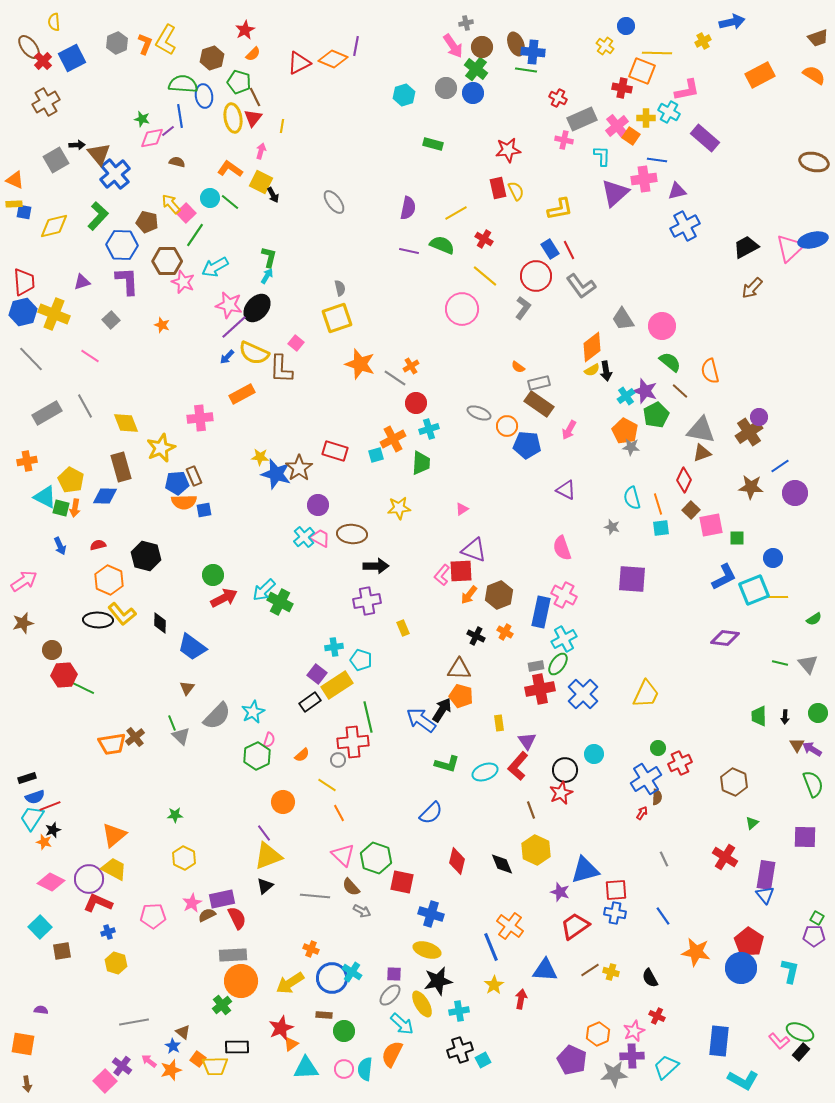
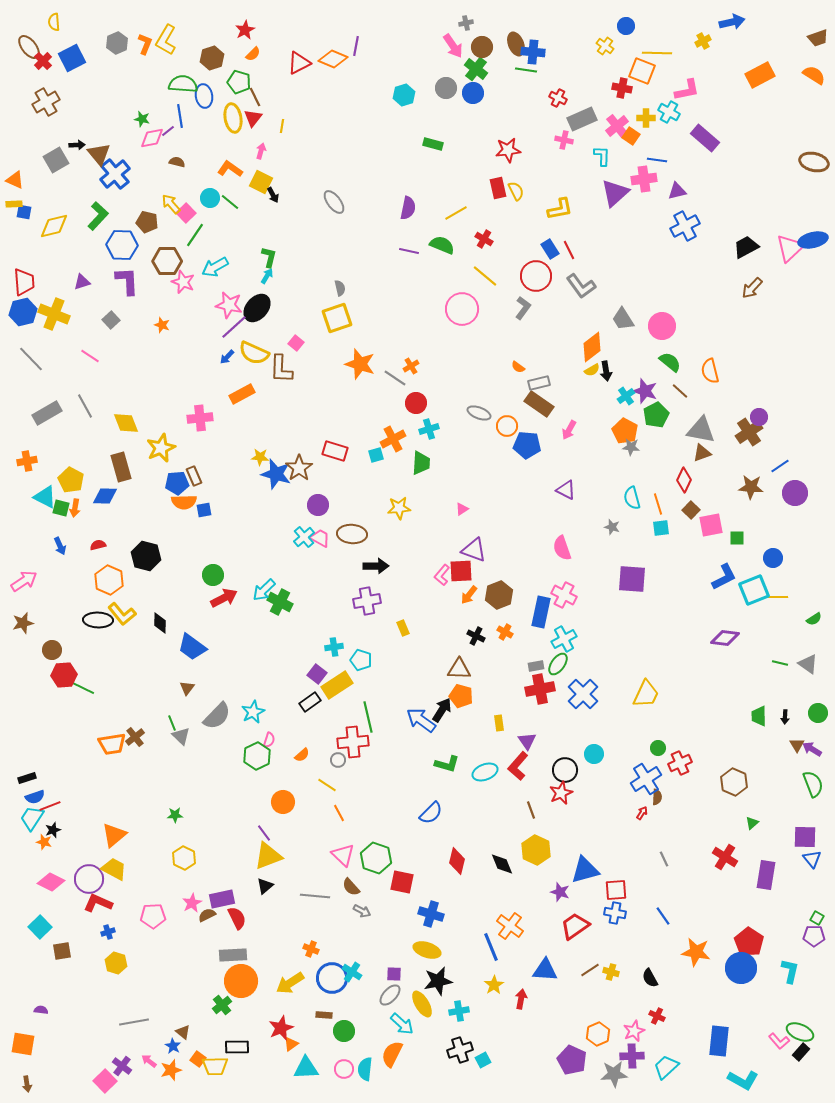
gray triangle at (808, 664): rotated 15 degrees counterclockwise
blue triangle at (765, 895): moved 47 px right, 36 px up
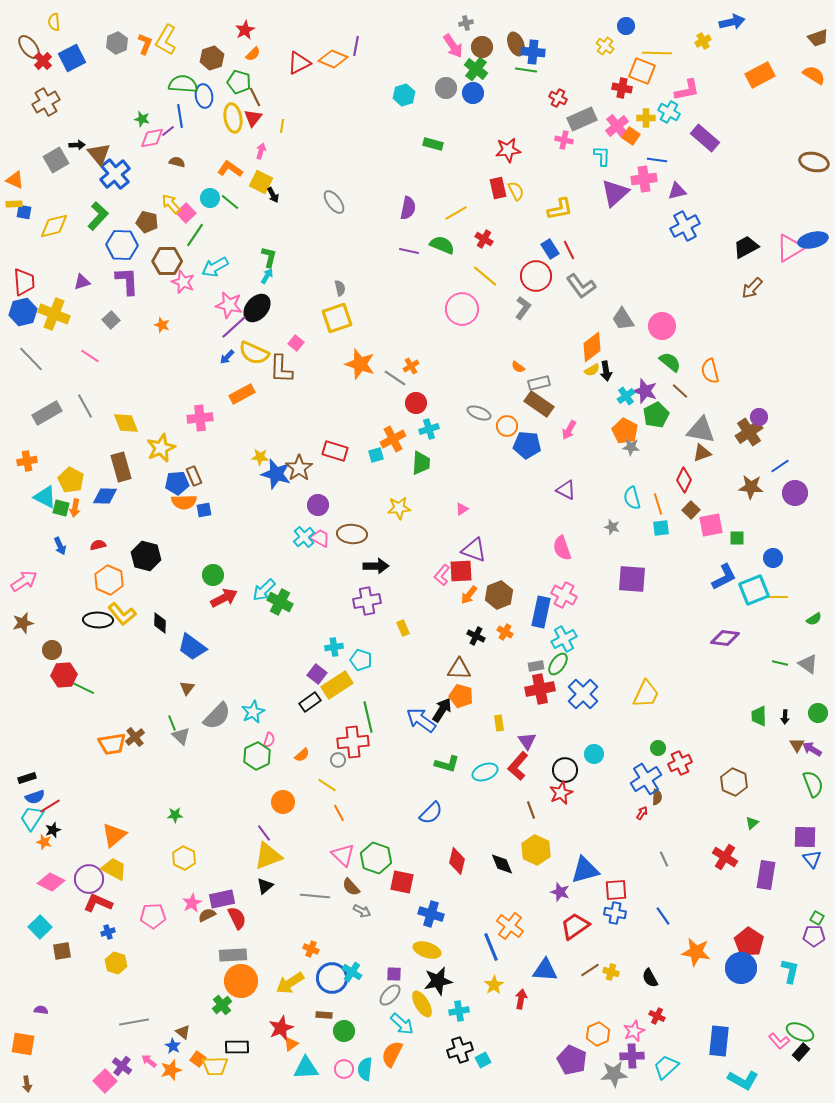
pink triangle at (790, 248): rotated 12 degrees clockwise
red line at (50, 806): rotated 10 degrees counterclockwise
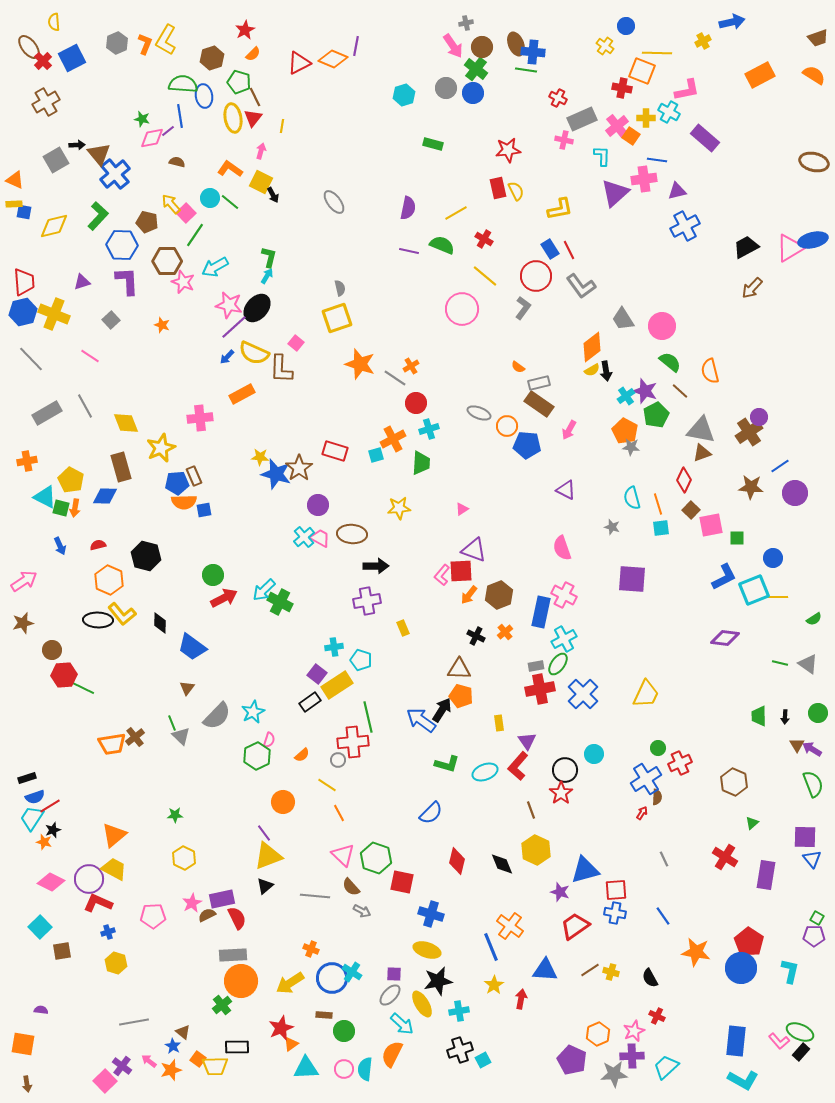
orange cross at (505, 632): rotated 21 degrees clockwise
red star at (561, 793): rotated 10 degrees counterclockwise
blue rectangle at (719, 1041): moved 17 px right
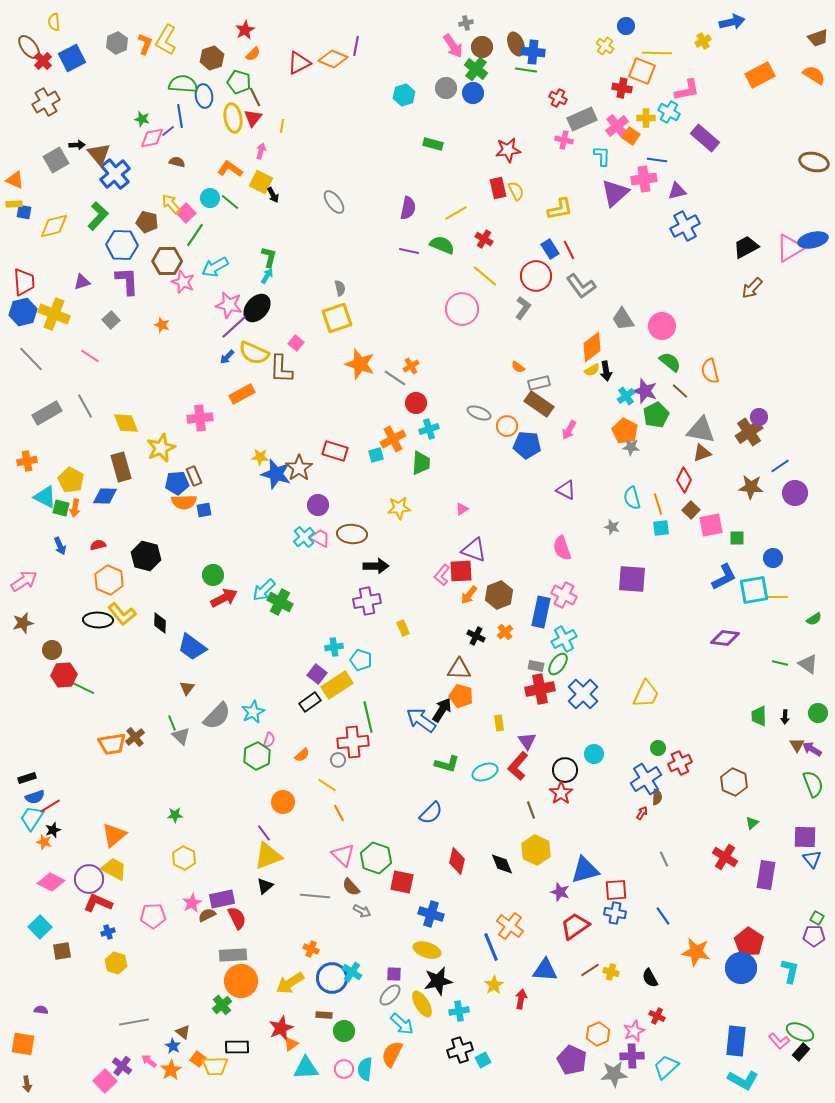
cyan square at (754, 590): rotated 12 degrees clockwise
gray rectangle at (536, 666): rotated 21 degrees clockwise
orange star at (171, 1070): rotated 15 degrees counterclockwise
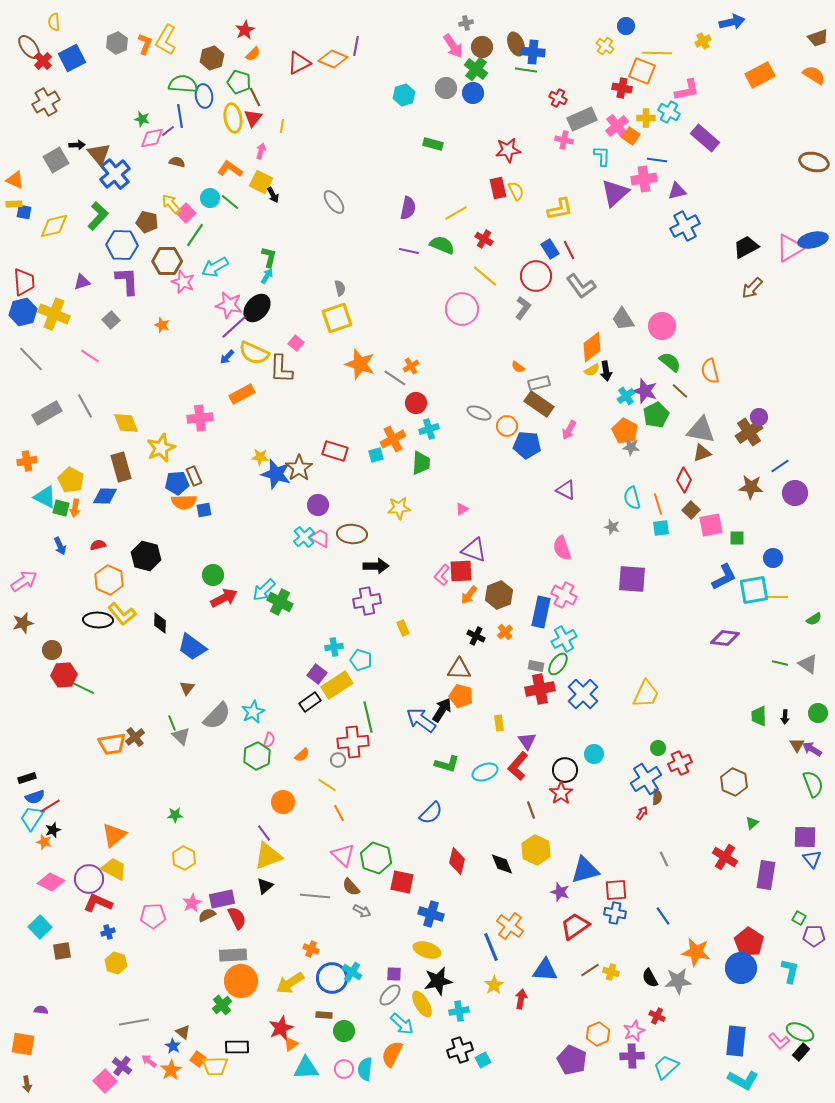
green square at (817, 918): moved 18 px left
gray star at (614, 1074): moved 64 px right, 93 px up
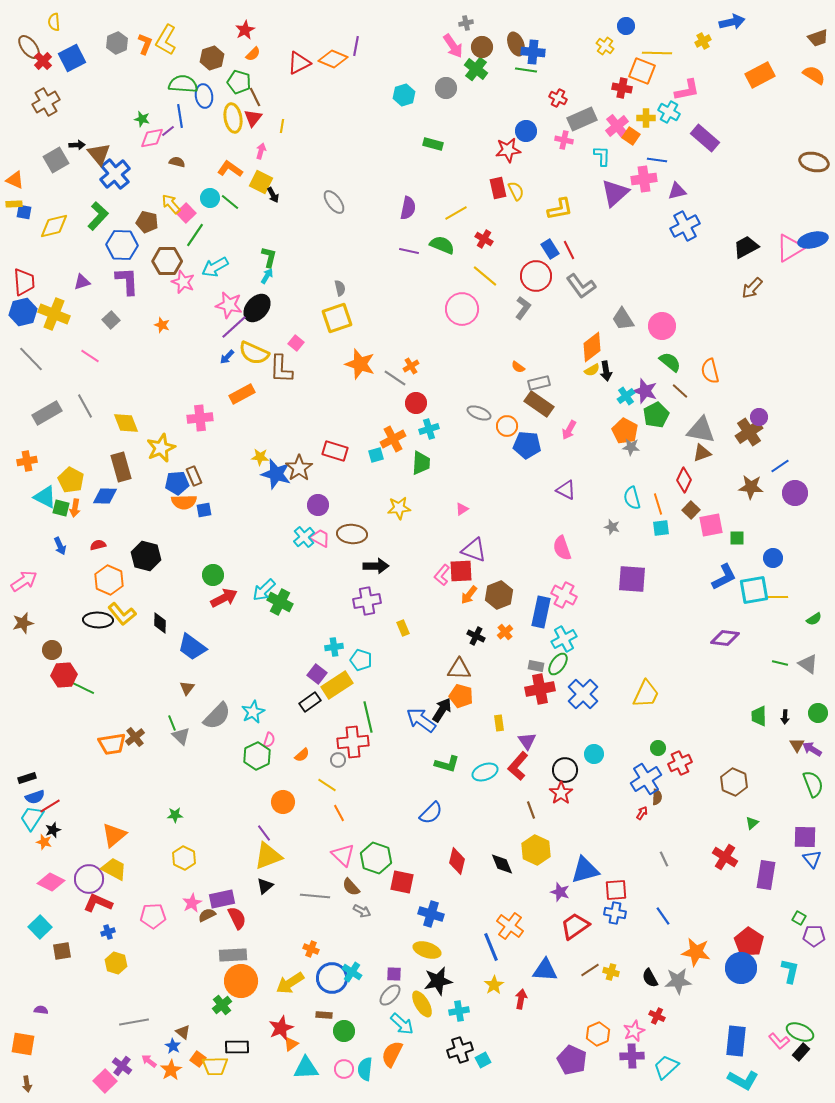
blue circle at (473, 93): moved 53 px right, 38 px down
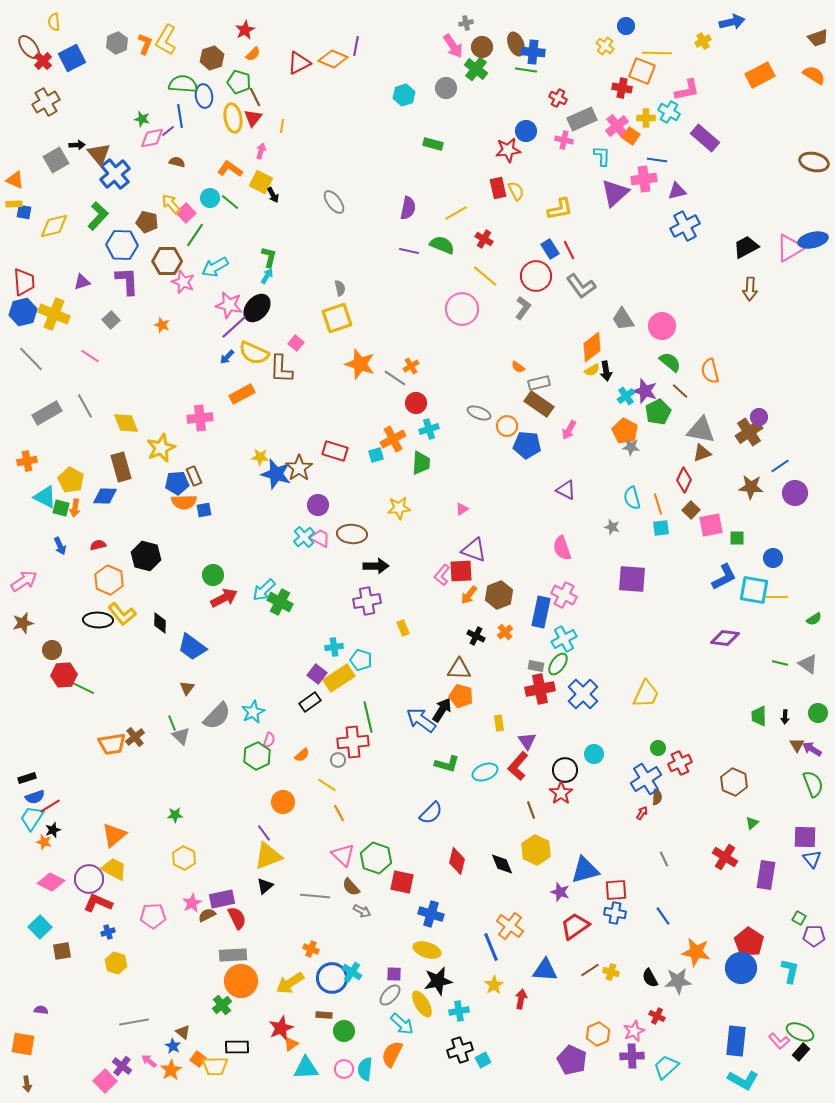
brown arrow at (752, 288): moved 2 px left, 1 px down; rotated 40 degrees counterclockwise
green pentagon at (656, 415): moved 2 px right, 3 px up
cyan square at (754, 590): rotated 20 degrees clockwise
yellow rectangle at (337, 685): moved 2 px right, 7 px up
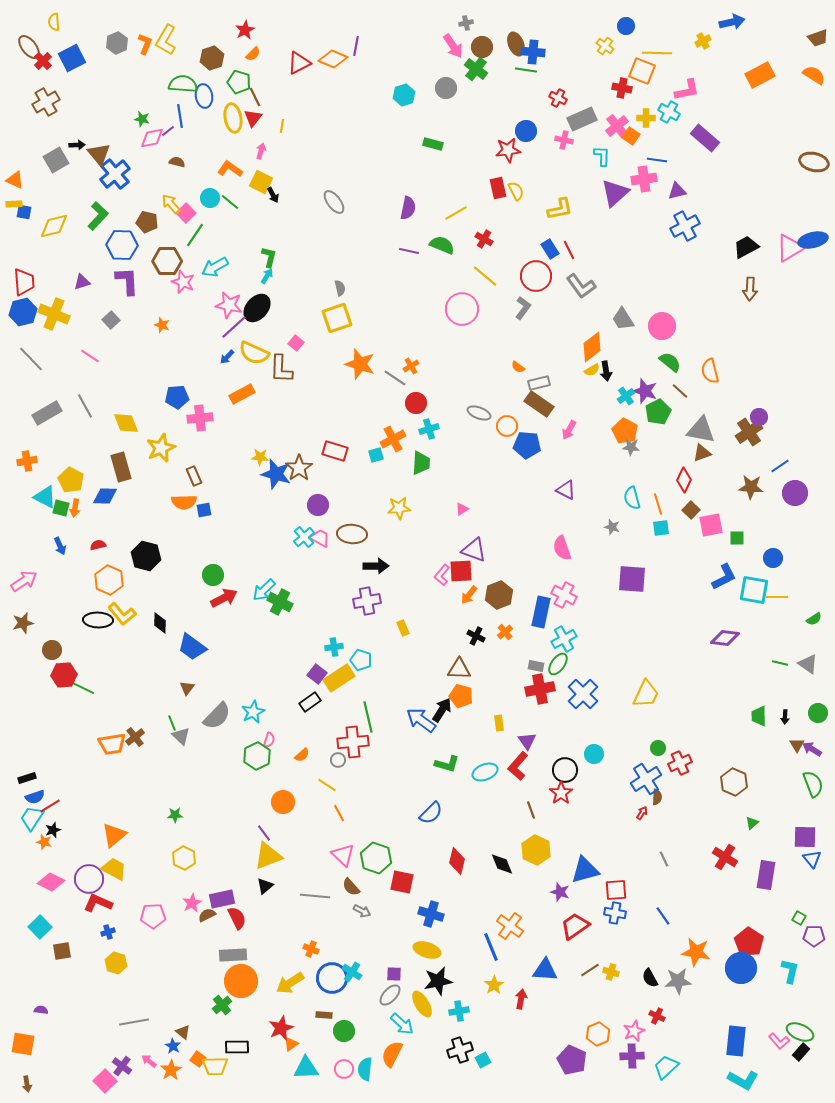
blue pentagon at (177, 483): moved 86 px up
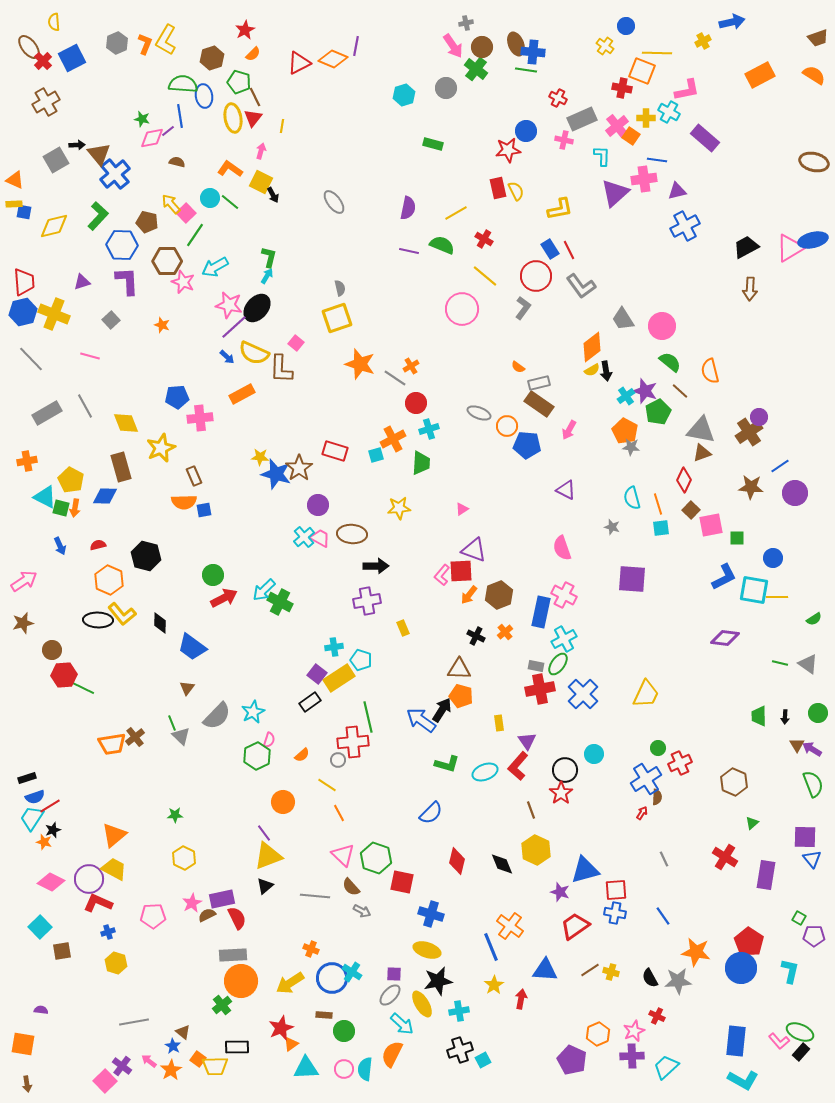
pink line at (90, 356): rotated 18 degrees counterclockwise
blue arrow at (227, 357): rotated 91 degrees counterclockwise
